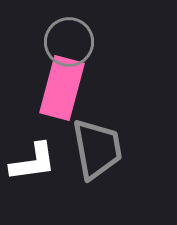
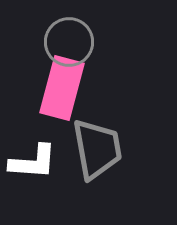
white L-shape: rotated 12 degrees clockwise
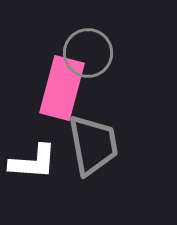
gray circle: moved 19 px right, 11 px down
gray trapezoid: moved 4 px left, 4 px up
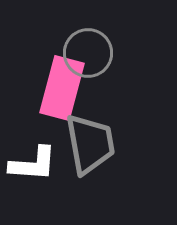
gray trapezoid: moved 3 px left, 1 px up
white L-shape: moved 2 px down
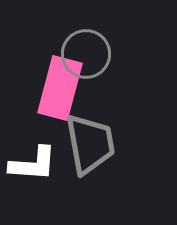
gray circle: moved 2 px left, 1 px down
pink rectangle: moved 2 px left
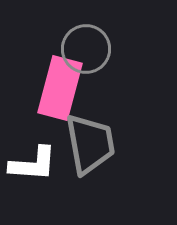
gray circle: moved 5 px up
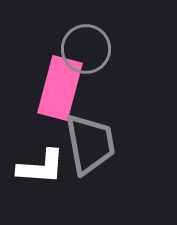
white L-shape: moved 8 px right, 3 px down
